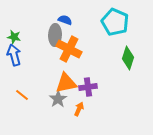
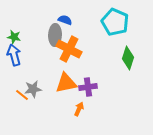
gray star: moved 25 px left, 10 px up; rotated 24 degrees clockwise
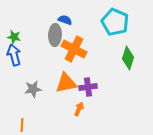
orange cross: moved 5 px right
orange line: moved 30 px down; rotated 56 degrees clockwise
